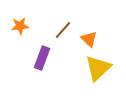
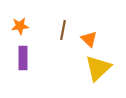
brown line: rotated 30 degrees counterclockwise
purple rectangle: moved 19 px left; rotated 20 degrees counterclockwise
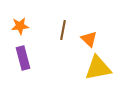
purple rectangle: rotated 15 degrees counterclockwise
yellow triangle: rotated 32 degrees clockwise
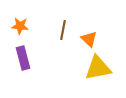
orange star: rotated 12 degrees clockwise
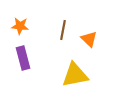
yellow triangle: moved 23 px left, 7 px down
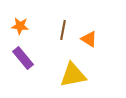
orange triangle: rotated 12 degrees counterclockwise
purple rectangle: rotated 25 degrees counterclockwise
yellow triangle: moved 2 px left
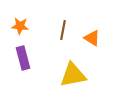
orange triangle: moved 3 px right, 1 px up
purple rectangle: rotated 25 degrees clockwise
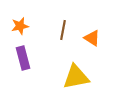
orange star: rotated 18 degrees counterclockwise
yellow triangle: moved 3 px right, 2 px down
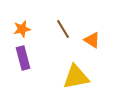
orange star: moved 2 px right, 3 px down
brown line: moved 1 px up; rotated 42 degrees counterclockwise
orange triangle: moved 2 px down
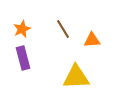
orange star: rotated 12 degrees counterclockwise
orange triangle: rotated 36 degrees counterclockwise
yellow triangle: rotated 8 degrees clockwise
